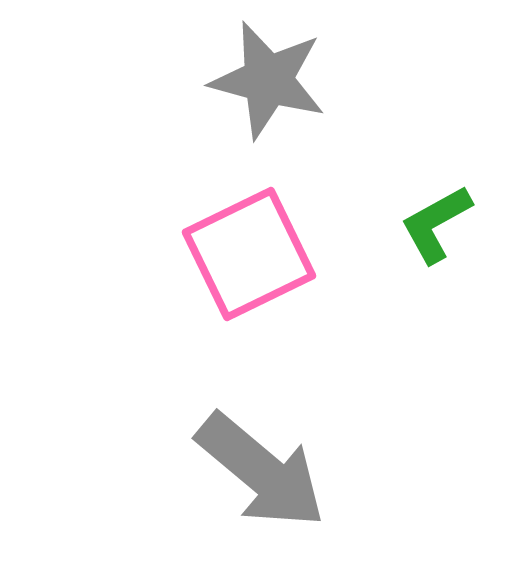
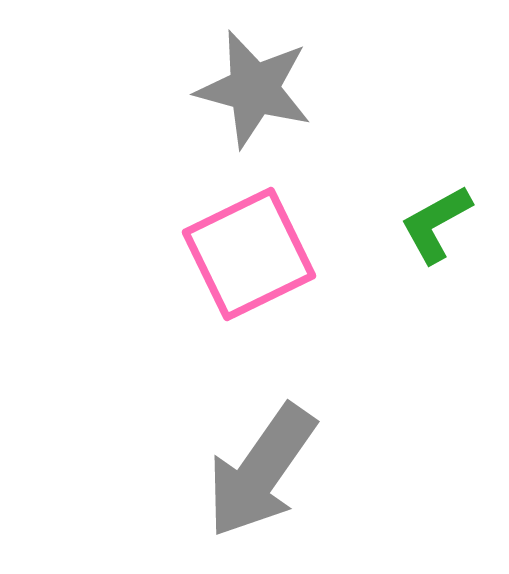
gray star: moved 14 px left, 9 px down
gray arrow: rotated 85 degrees clockwise
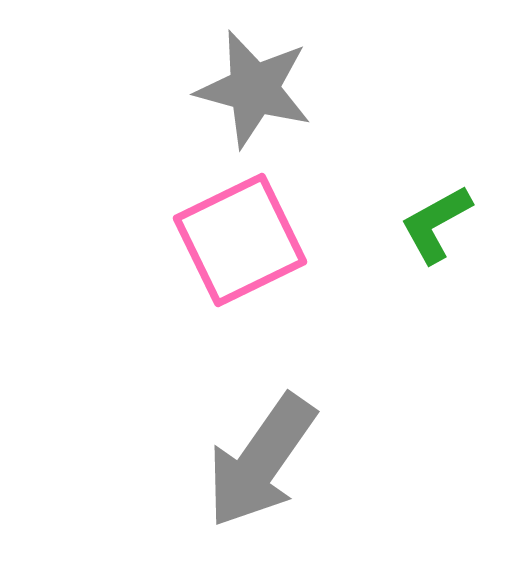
pink square: moved 9 px left, 14 px up
gray arrow: moved 10 px up
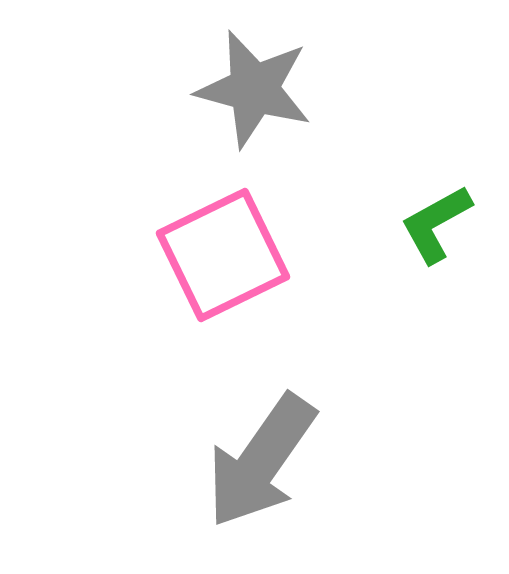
pink square: moved 17 px left, 15 px down
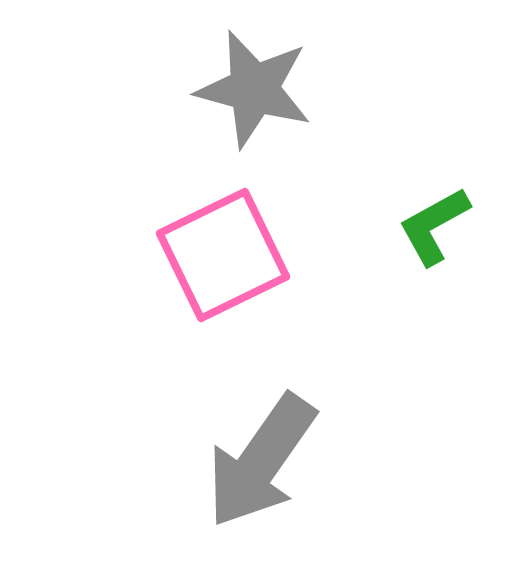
green L-shape: moved 2 px left, 2 px down
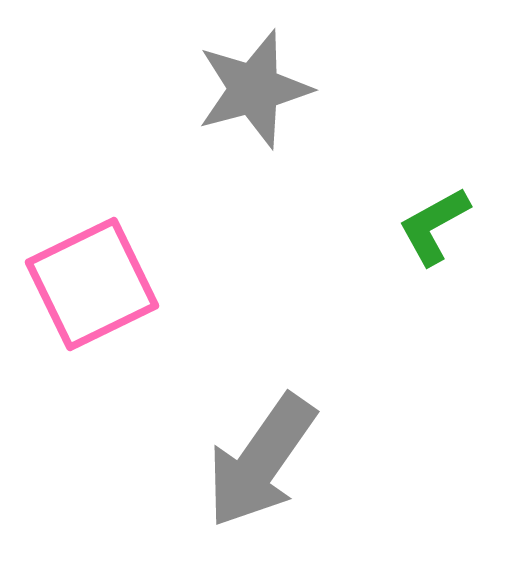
gray star: rotated 30 degrees counterclockwise
pink square: moved 131 px left, 29 px down
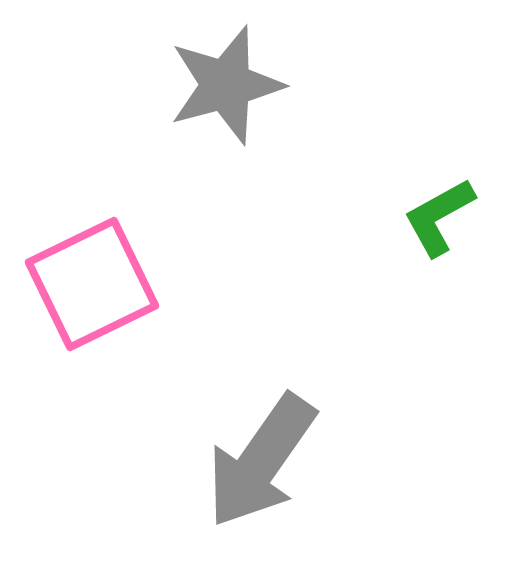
gray star: moved 28 px left, 4 px up
green L-shape: moved 5 px right, 9 px up
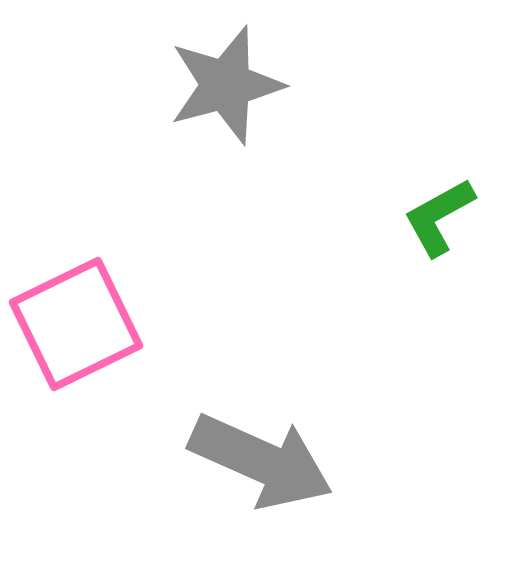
pink square: moved 16 px left, 40 px down
gray arrow: rotated 101 degrees counterclockwise
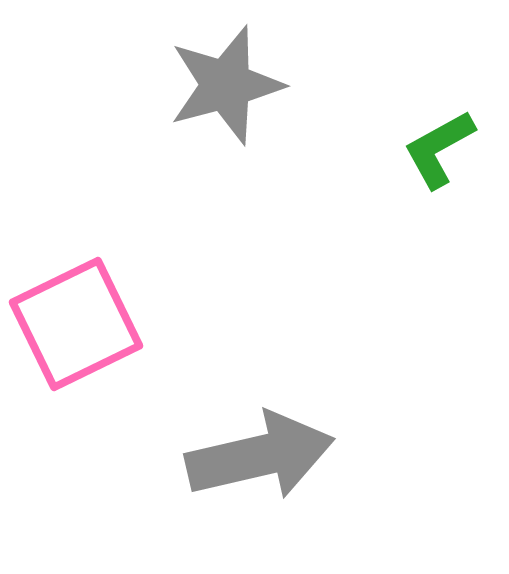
green L-shape: moved 68 px up
gray arrow: moved 1 px left, 5 px up; rotated 37 degrees counterclockwise
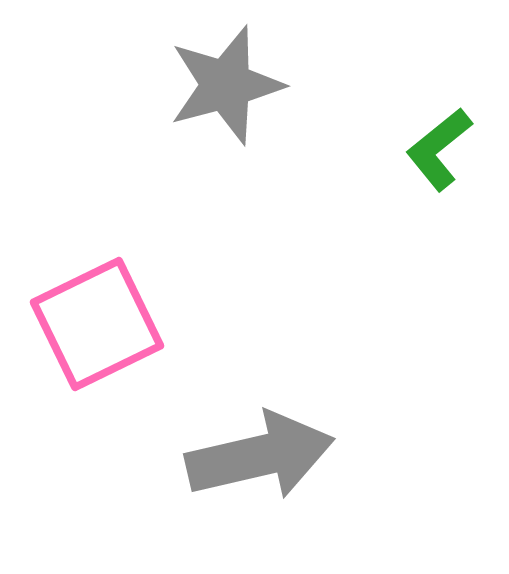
green L-shape: rotated 10 degrees counterclockwise
pink square: moved 21 px right
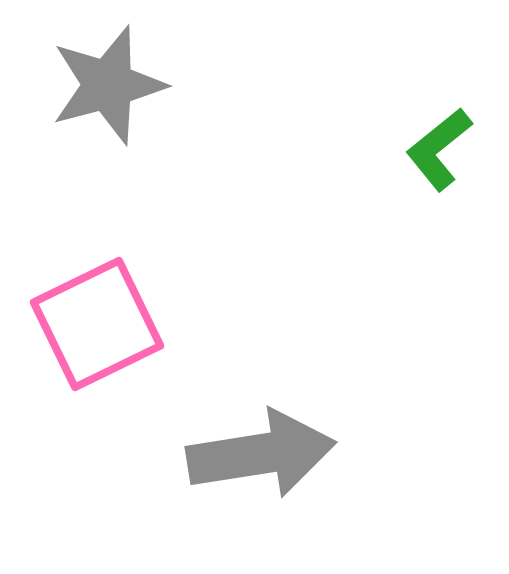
gray star: moved 118 px left
gray arrow: moved 1 px right, 2 px up; rotated 4 degrees clockwise
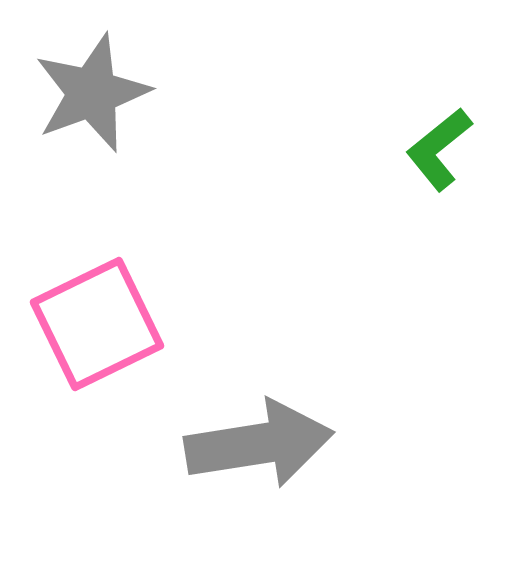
gray star: moved 16 px left, 8 px down; rotated 5 degrees counterclockwise
gray arrow: moved 2 px left, 10 px up
